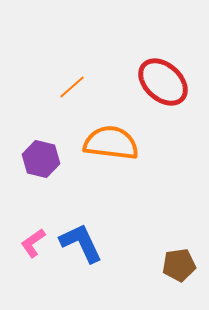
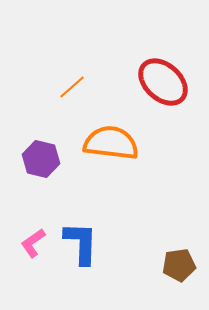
blue L-shape: rotated 27 degrees clockwise
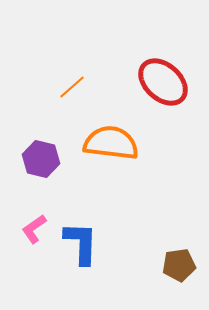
pink L-shape: moved 1 px right, 14 px up
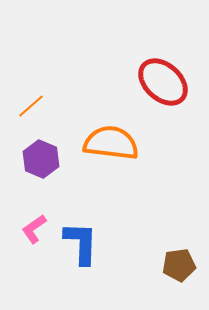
orange line: moved 41 px left, 19 px down
purple hexagon: rotated 9 degrees clockwise
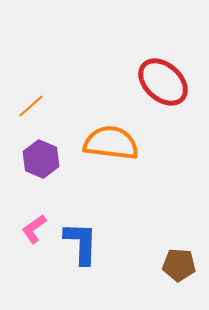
brown pentagon: rotated 12 degrees clockwise
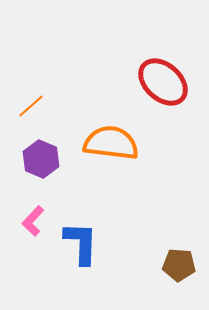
pink L-shape: moved 1 px left, 8 px up; rotated 12 degrees counterclockwise
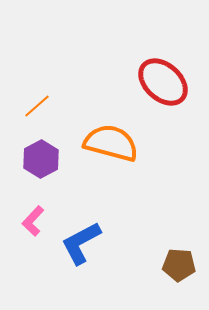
orange line: moved 6 px right
orange semicircle: rotated 8 degrees clockwise
purple hexagon: rotated 9 degrees clockwise
blue L-shape: rotated 120 degrees counterclockwise
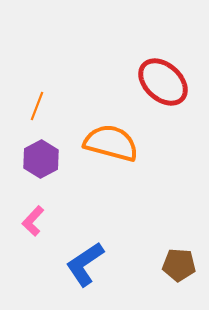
orange line: rotated 28 degrees counterclockwise
blue L-shape: moved 4 px right, 21 px down; rotated 6 degrees counterclockwise
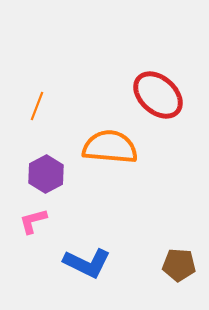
red ellipse: moved 5 px left, 13 px down
orange semicircle: moved 1 px left, 4 px down; rotated 10 degrees counterclockwise
purple hexagon: moved 5 px right, 15 px down
pink L-shape: rotated 32 degrees clockwise
blue L-shape: moved 2 px right, 1 px up; rotated 120 degrees counterclockwise
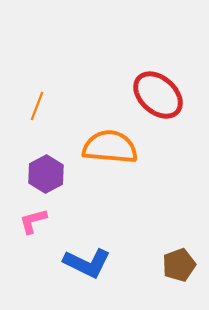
brown pentagon: rotated 24 degrees counterclockwise
